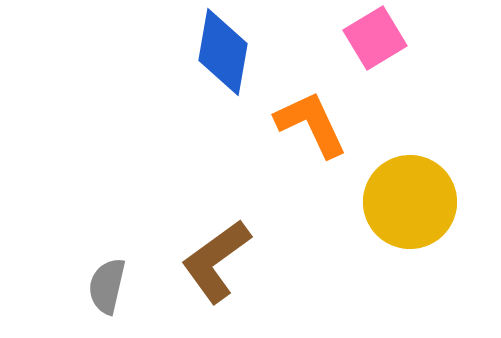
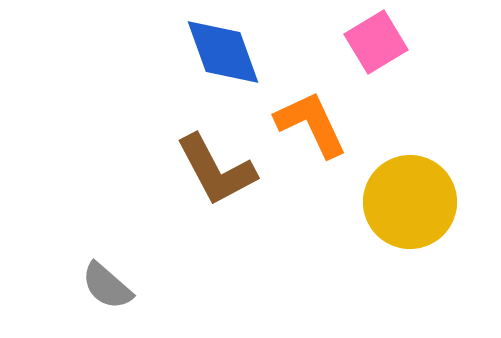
pink square: moved 1 px right, 4 px down
blue diamond: rotated 30 degrees counterclockwise
brown L-shape: moved 91 px up; rotated 82 degrees counterclockwise
gray semicircle: rotated 62 degrees counterclockwise
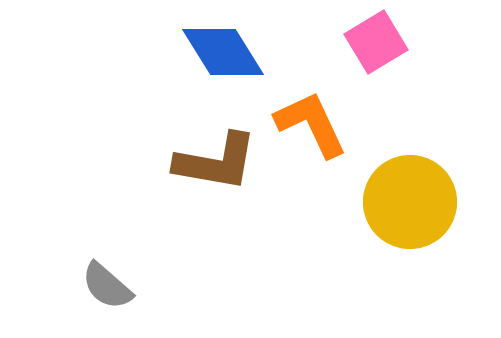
blue diamond: rotated 12 degrees counterclockwise
brown L-shape: moved 8 px up; rotated 52 degrees counterclockwise
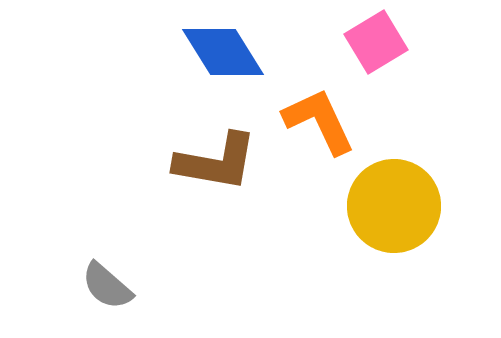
orange L-shape: moved 8 px right, 3 px up
yellow circle: moved 16 px left, 4 px down
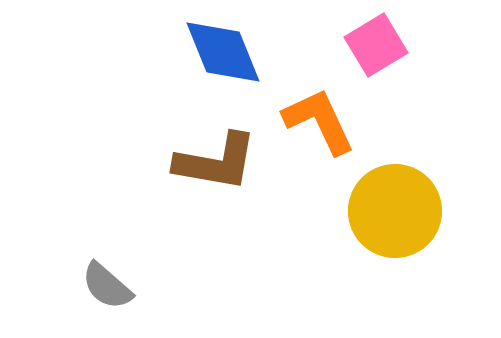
pink square: moved 3 px down
blue diamond: rotated 10 degrees clockwise
yellow circle: moved 1 px right, 5 px down
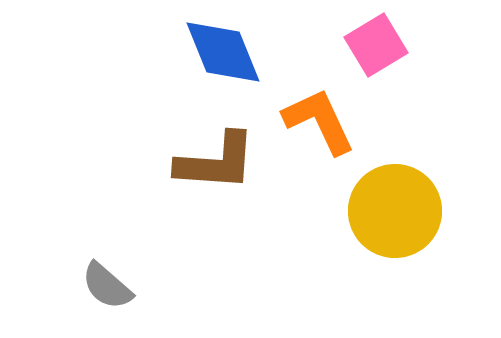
brown L-shape: rotated 6 degrees counterclockwise
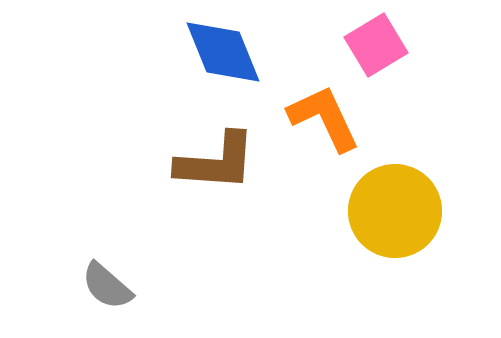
orange L-shape: moved 5 px right, 3 px up
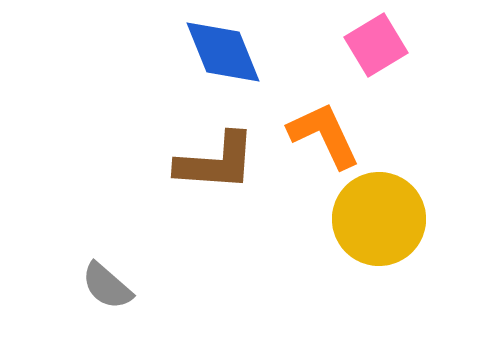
orange L-shape: moved 17 px down
yellow circle: moved 16 px left, 8 px down
